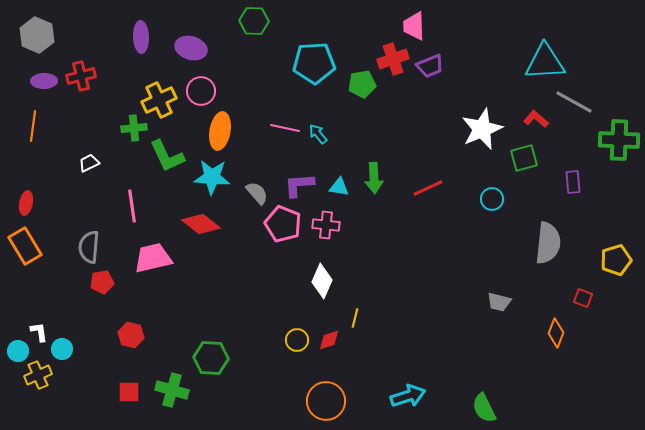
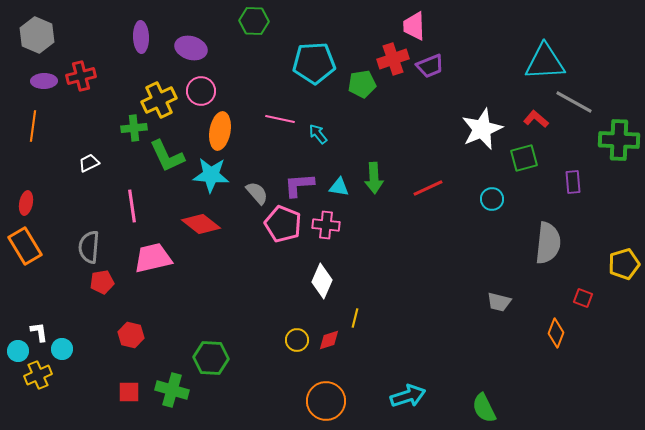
pink line at (285, 128): moved 5 px left, 9 px up
cyan star at (212, 177): moved 1 px left, 2 px up
yellow pentagon at (616, 260): moved 8 px right, 4 px down
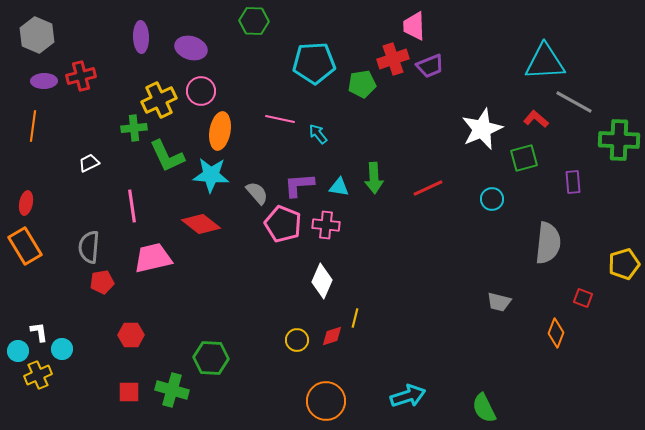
red hexagon at (131, 335): rotated 15 degrees counterclockwise
red diamond at (329, 340): moved 3 px right, 4 px up
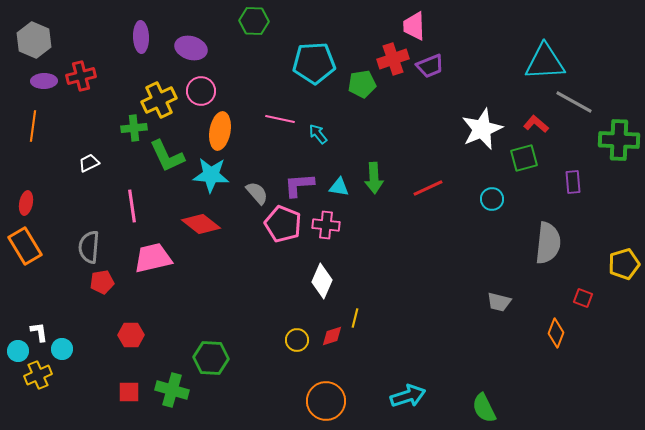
gray hexagon at (37, 35): moved 3 px left, 5 px down
red L-shape at (536, 119): moved 5 px down
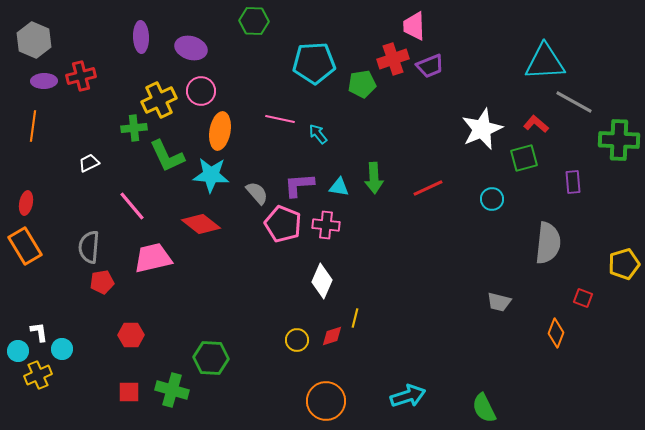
pink line at (132, 206): rotated 32 degrees counterclockwise
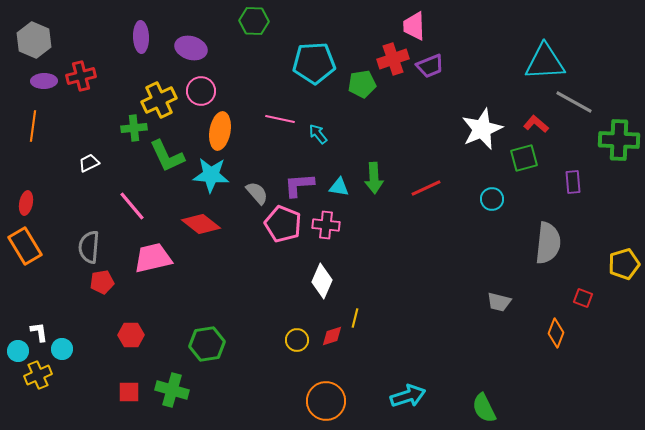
red line at (428, 188): moved 2 px left
green hexagon at (211, 358): moved 4 px left, 14 px up; rotated 12 degrees counterclockwise
